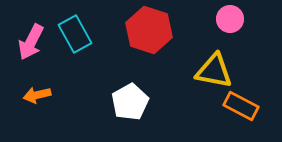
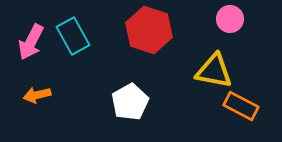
cyan rectangle: moved 2 px left, 2 px down
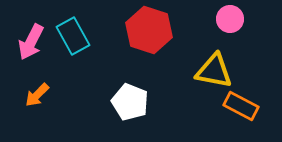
orange arrow: rotated 32 degrees counterclockwise
white pentagon: rotated 21 degrees counterclockwise
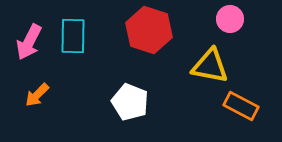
cyan rectangle: rotated 30 degrees clockwise
pink arrow: moved 2 px left
yellow triangle: moved 4 px left, 5 px up
